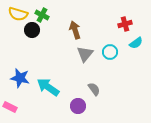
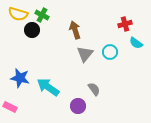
cyan semicircle: rotated 72 degrees clockwise
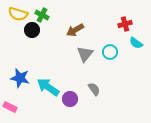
brown arrow: rotated 102 degrees counterclockwise
purple circle: moved 8 px left, 7 px up
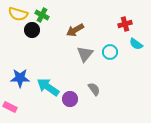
cyan semicircle: moved 1 px down
blue star: rotated 12 degrees counterclockwise
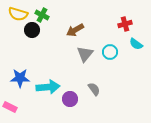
cyan arrow: rotated 140 degrees clockwise
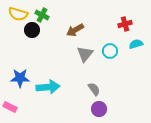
cyan semicircle: rotated 128 degrees clockwise
cyan circle: moved 1 px up
purple circle: moved 29 px right, 10 px down
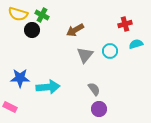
gray triangle: moved 1 px down
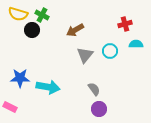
cyan semicircle: rotated 16 degrees clockwise
cyan arrow: rotated 15 degrees clockwise
